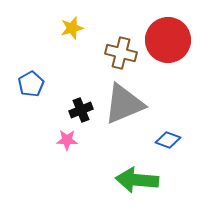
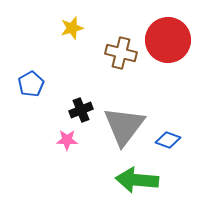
gray triangle: moved 22 px down; rotated 30 degrees counterclockwise
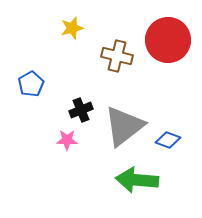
brown cross: moved 4 px left, 3 px down
gray triangle: rotated 15 degrees clockwise
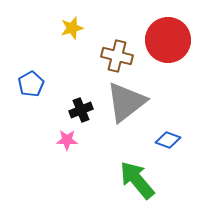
gray triangle: moved 2 px right, 24 px up
green arrow: rotated 45 degrees clockwise
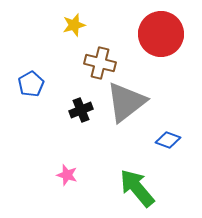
yellow star: moved 2 px right, 3 px up
red circle: moved 7 px left, 6 px up
brown cross: moved 17 px left, 7 px down
pink star: moved 35 px down; rotated 15 degrees clockwise
green arrow: moved 8 px down
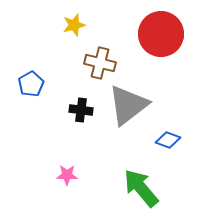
gray triangle: moved 2 px right, 3 px down
black cross: rotated 30 degrees clockwise
pink star: rotated 15 degrees counterclockwise
green arrow: moved 4 px right
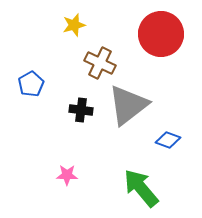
brown cross: rotated 12 degrees clockwise
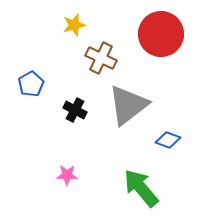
brown cross: moved 1 px right, 5 px up
black cross: moved 6 px left; rotated 20 degrees clockwise
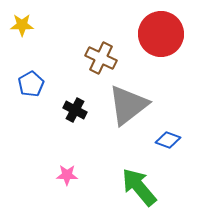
yellow star: moved 52 px left; rotated 15 degrees clockwise
green arrow: moved 2 px left, 1 px up
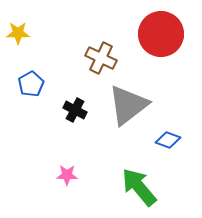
yellow star: moved 4 px left, 8 px down
